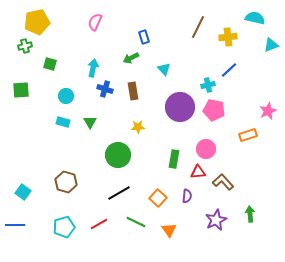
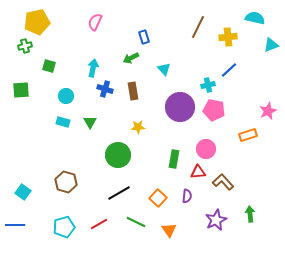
green square at (50, 64): moved 1 px left, 2 px down
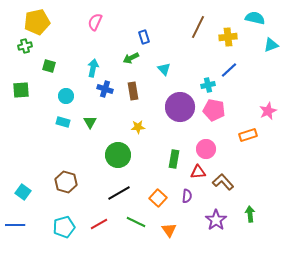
purple star at (216, 220): rotated 10 degrees counterclockwise
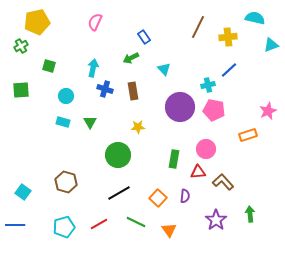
blue rectangle at (144, 37): rotated 16 degrees counterclockwise
green cross at (25, 46): moved 4 px left; rotated 16 degrees counterclockwise
purple semicircle at (187, 196): moved 2 px left
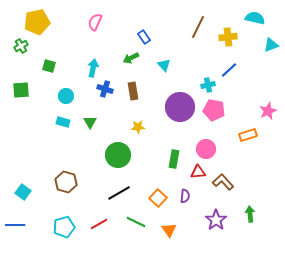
cyan triangle at (164, 69): moved 4 px up
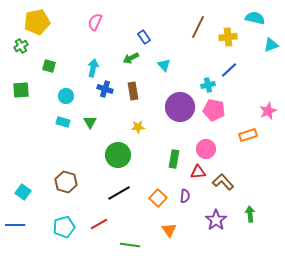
green line at (136, 222): moved 6 px left, 23 px down; rotated 18 degrees counterclockwise
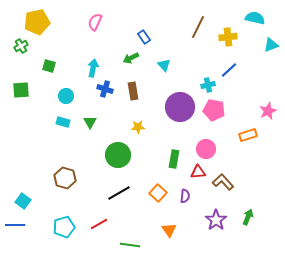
brown hexagon at (66, 182): moved 1 px left, 4 px up
cyan square at (23, 192): moved 9 px down
orange square at (158, 198): moved 5 px up
green arrow at (250, 214): moved 2 px left, 3 px down; rotated 28 degrees clockwise
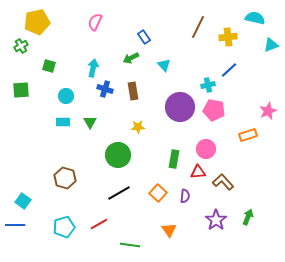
cyan rectangle at (63, 122): rotated 16 degrees counterclockwise
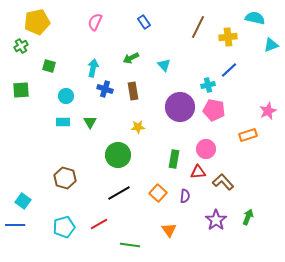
blue rectangle at (144, 37): moved 15 px up
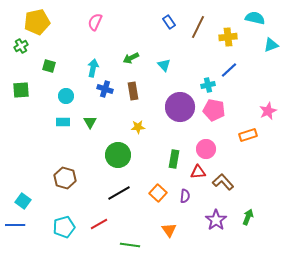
blue rectangle at (144, 22): moved 25 px right
